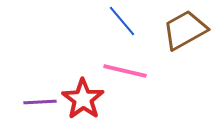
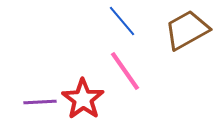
brown trapezoid: moved 2 px right
pink line: rotated 42 degrees clockwise
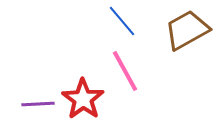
pink line: rotated 6 degrees clockwise
purple line: moved 2 px left, 2 px down
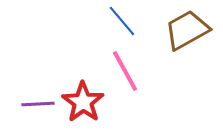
red star: moved 3 px down
